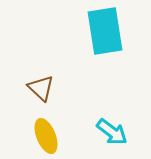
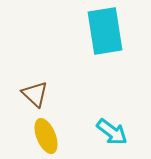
brown triangle: moved 6 px left, 6 px down
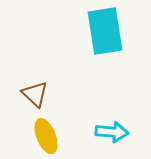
cyan arrow: rotated 32 degrees counterclockwise
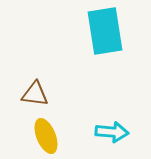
brown triangle: rotated 36 degrees counterclockwise
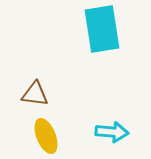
cyan rectangle: moved 3 px left, 2 px up
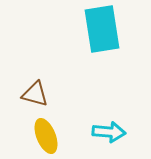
brown triangle: rotated 8 degrees clockwise
cyan arrow: moved 3 px left
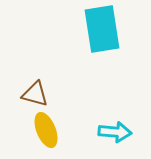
cyan arrow: moved 6 px right
yellow ellipse: moved 6 px up
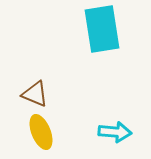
brown triangle: rotated 8 degrees clockwise
yellow ellipse: moved 5 px left, 2 px down
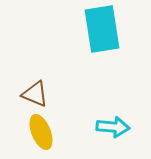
cyan arrow: moved 2 px left, 5 px up
